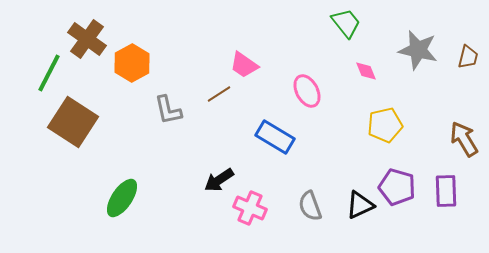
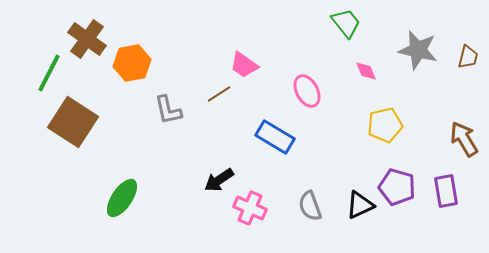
orange hexagon: rotated 18 degrees clockwise
purple rectangle: rotated 8 degrees counterclockwise
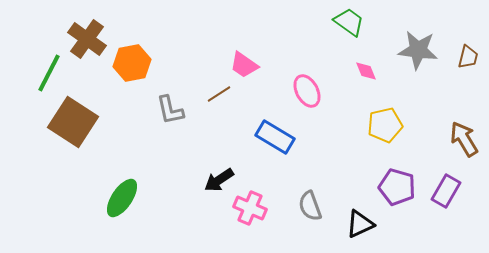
green trapezoid: moved 3 px right, 1 px up; rotated 16 degrees counterclockwise
gray star: rotated 6 degrees counterclockwise
gray L-shape: moved 2 px right
purple rectangle: rotated 40 degrees clockwise
black triangle: moved 19 px down
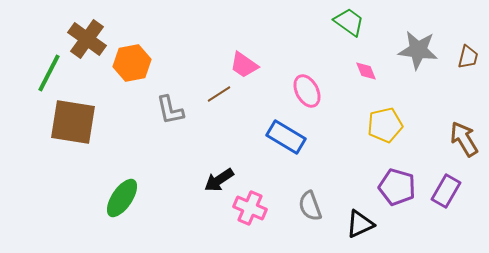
brown square: rotated 24 degrees counterclockwise
blue rectangle: moved 11 px right
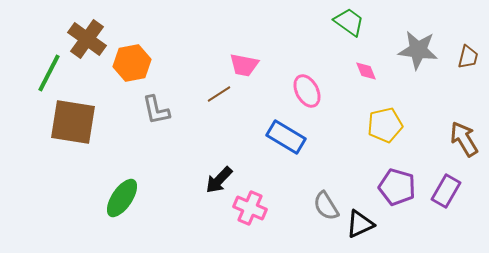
pink trapezoid: rotated 24 degrees counterclockwise
gray L-shape: moved 14 px left
black arrow: rotated 12 degrees counterclockwise
gray semicircle: moved 16 px right; rotated 12 degrees counterclockwise
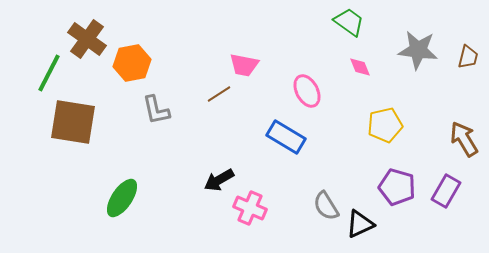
pink diamond: moved 6 px left, 4 px up
black arrow: rotated 16 degrees clockwise
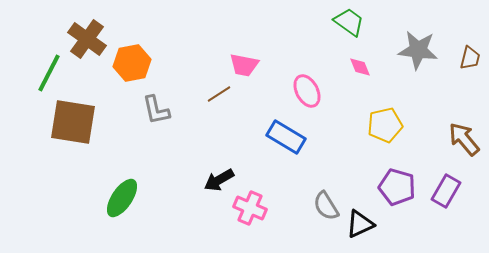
brown trapezoid: moved 2 px right, 1 px down
brown arrow: rotated 9 degrees counterclockwise
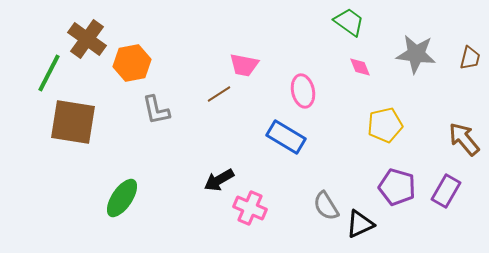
gray star: moved 2 px left, 4 px down
pink ellipse: moved 4 px left; rotated 16 degrees clockwise
